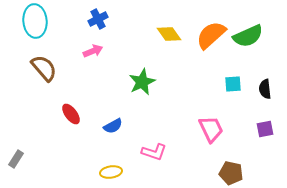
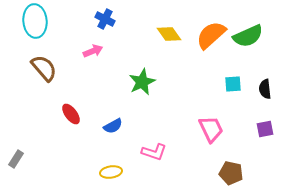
blue cross: moved 7 px right; rotated 36 degrees counterclockwise
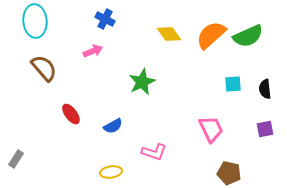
brown pentagon: moved 2 px left
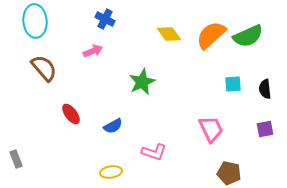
gray rectangle: rotated 54 degrees counterclockwise
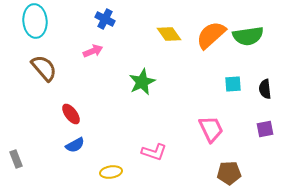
green semicircle: rotated 16 degrees clockwise
blue semicircle: moved 38 px left, 19 px down
brown pentagon: rotated 15 degrees counterclockwise
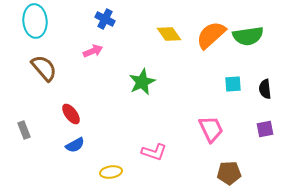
gray rectangle: moved 8 px right, 29 px up
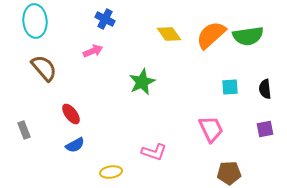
cyan square: moved 3 px left, 3 px down
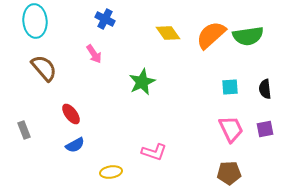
yellow diamond: moved 1 px left, 1 px up
pink arrow: moved 1 px right, 3 px down; rotated 78 degrees clockwise
pink trapezoid: moved 20 px right
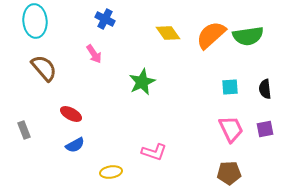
red ellipse: rotated 25 degrees counterclockwise
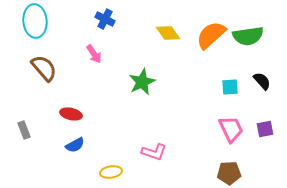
black semicircle: moved 3 px left, 8 px up; rotated 144 degrees clockwise
red ellipse: rotated 15 degrees counterclockwise
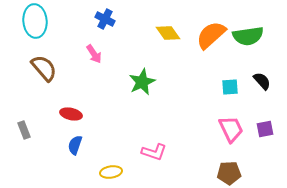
blue semicircle: rotated 138 degrees clockwise
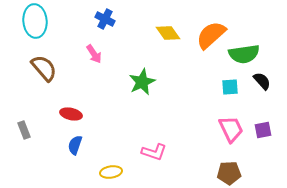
green semicircle: moved 4 px left, 18 px down
purple square: moved 2 px left, 1 px down
